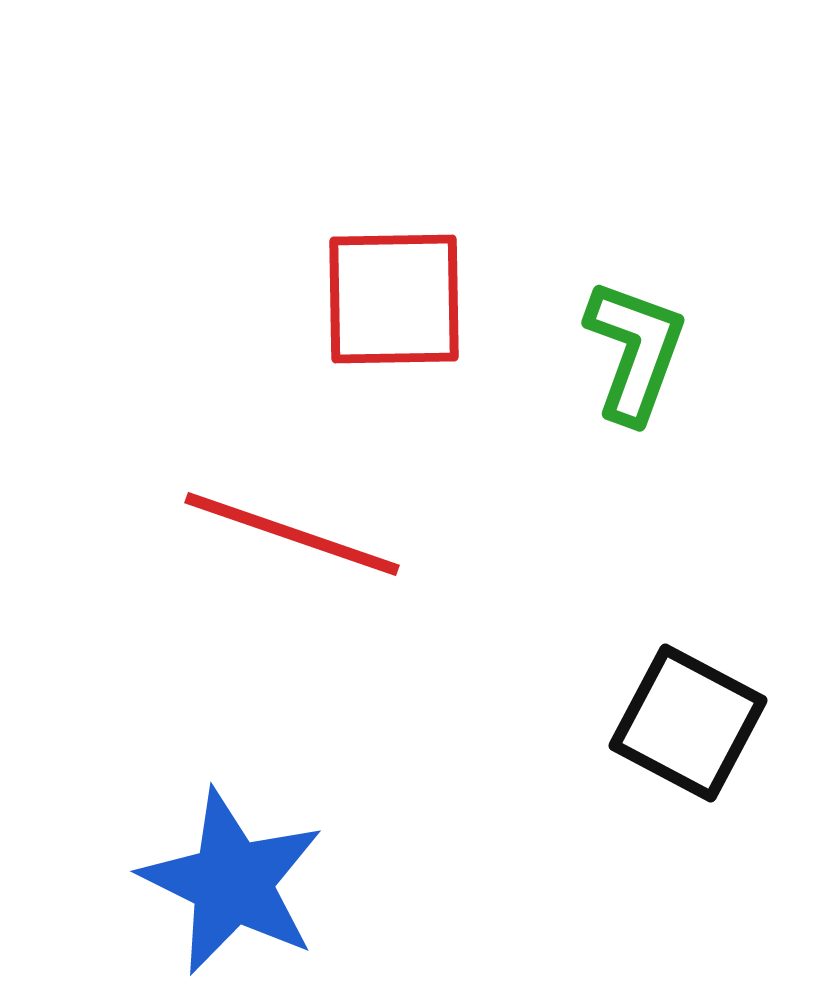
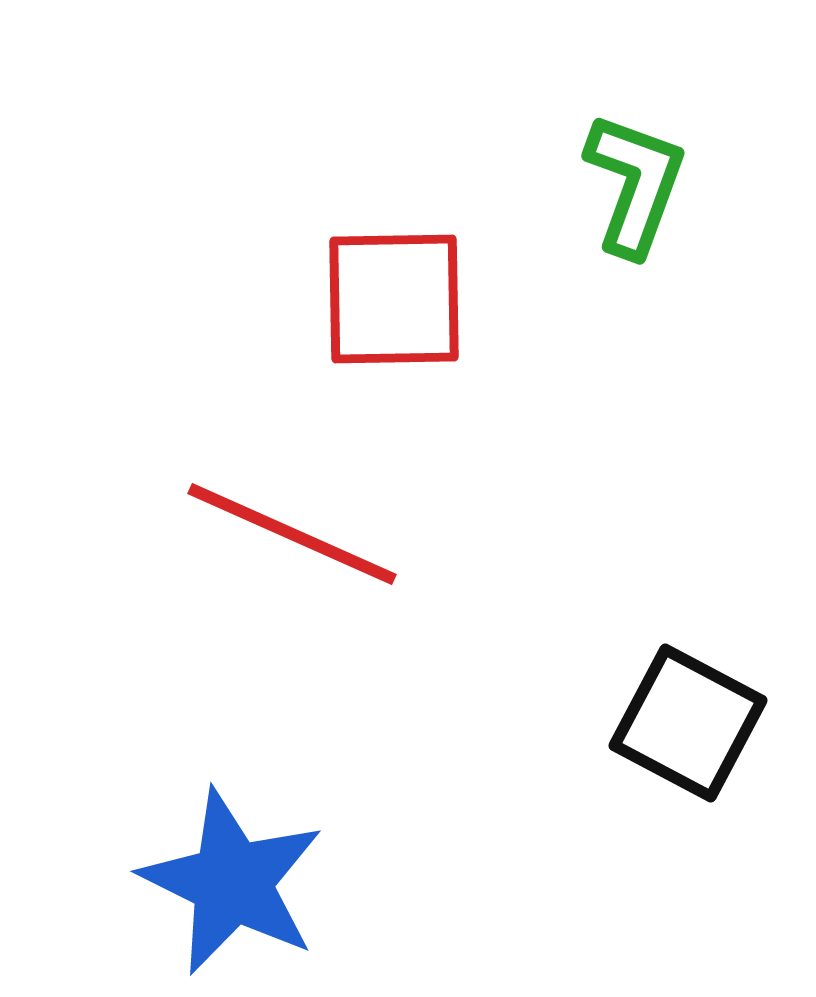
green L-shape: moved 167 px up
red line: rotated 5 degrees clockwise
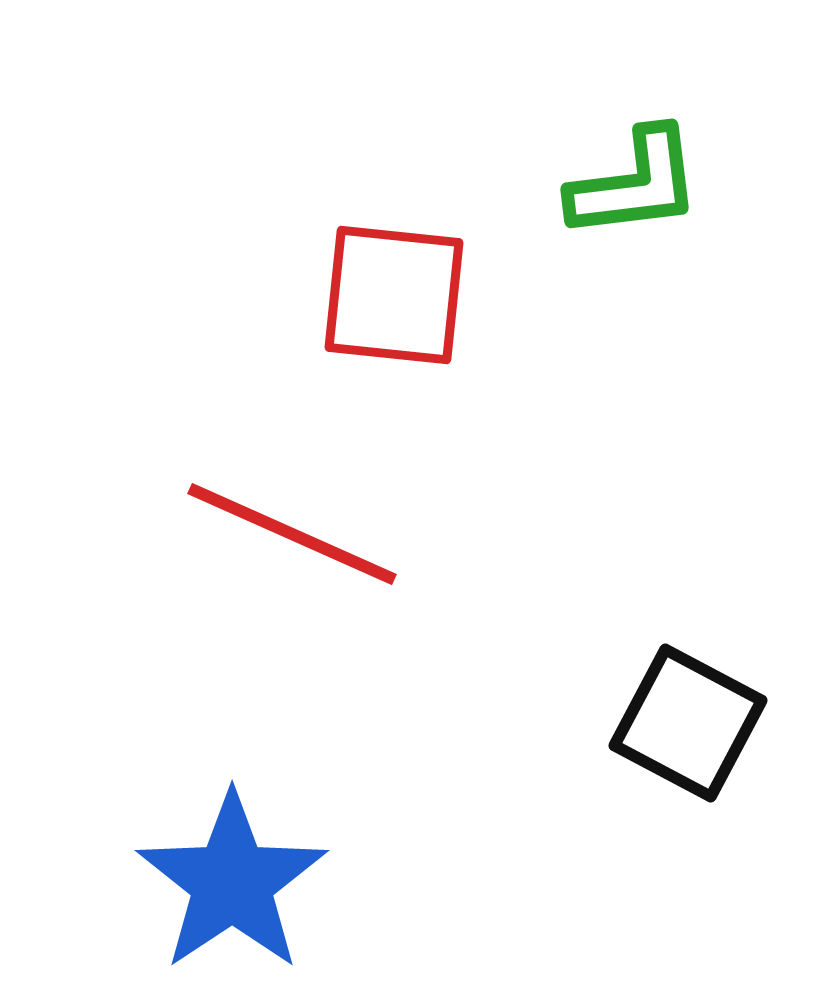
green L-shape: rotated 63 degrees clockwise
red square: moved 4 px up; rotated 7 degrees clockwise
blue star: rotated 12 degrees clockwise
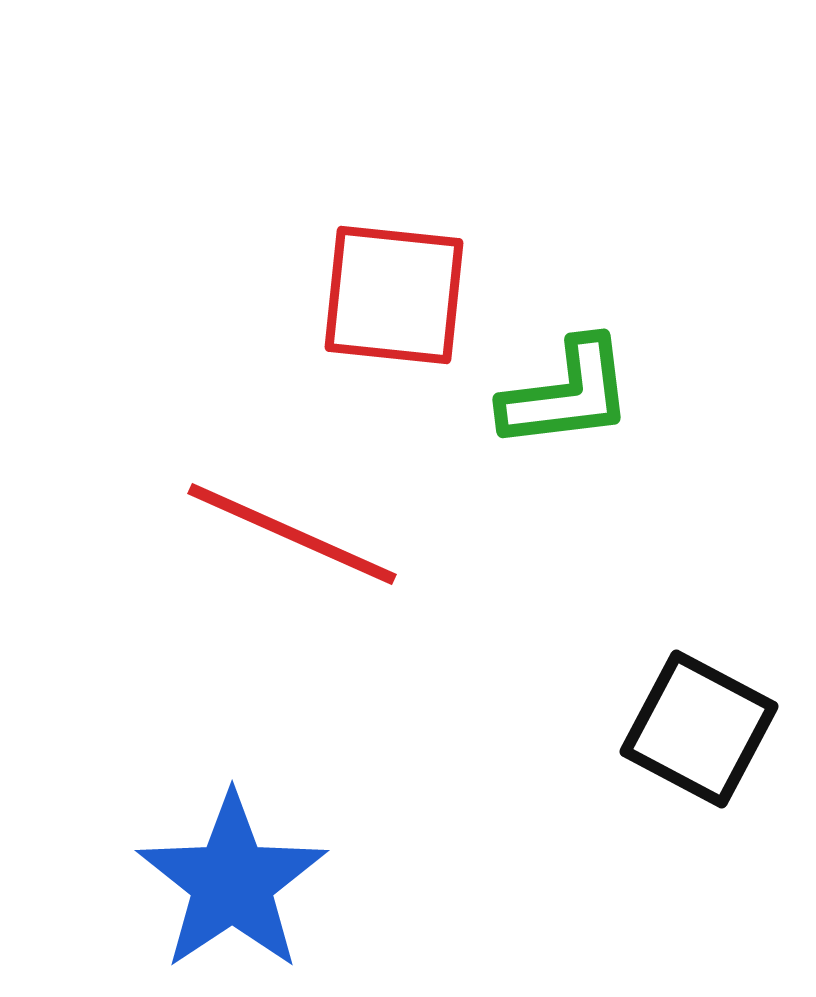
green L-shape: moved 68 px left, 210 px down
black square: moved 11 px right, 6 px down
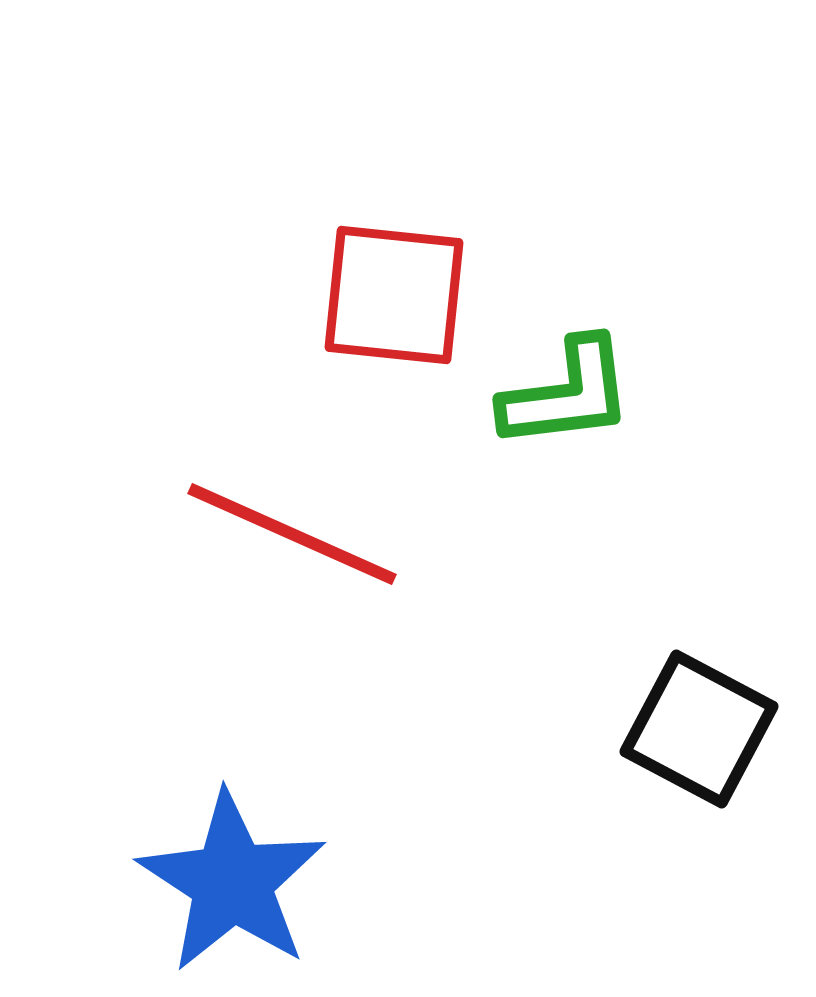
blue star: rotated 5 degrees counterclockwise
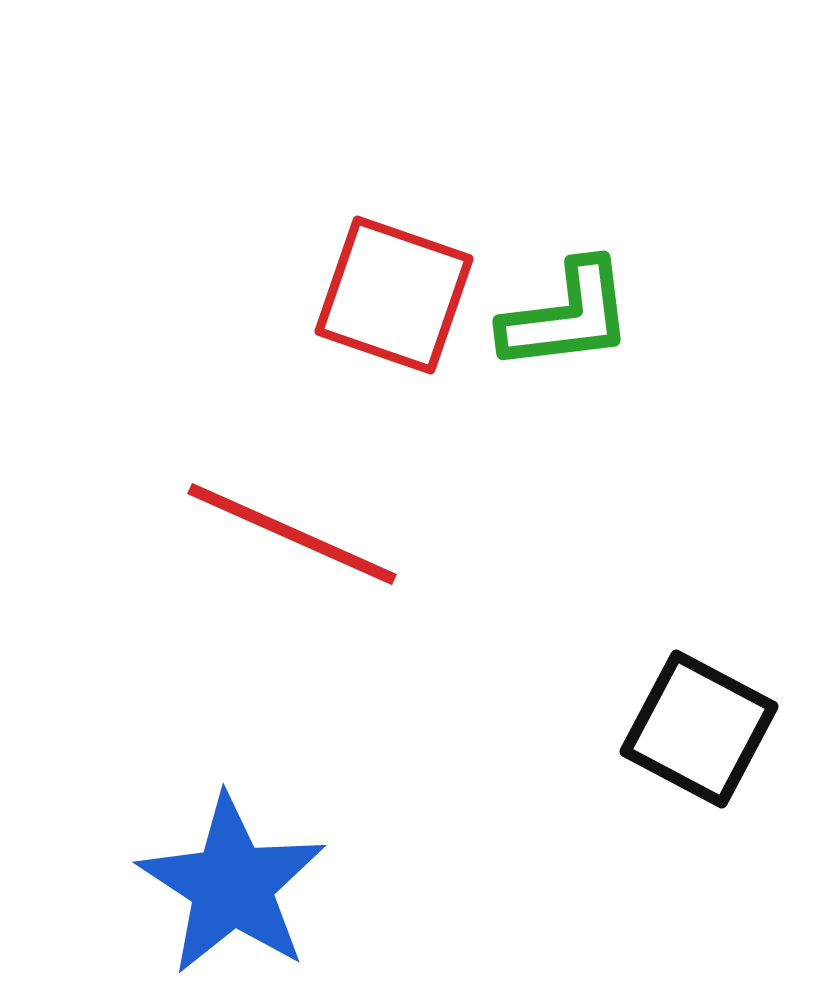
red square: rotated 13 degrees clockwise
green L-shape: moved 78 px up
blue star: moved 3 px down
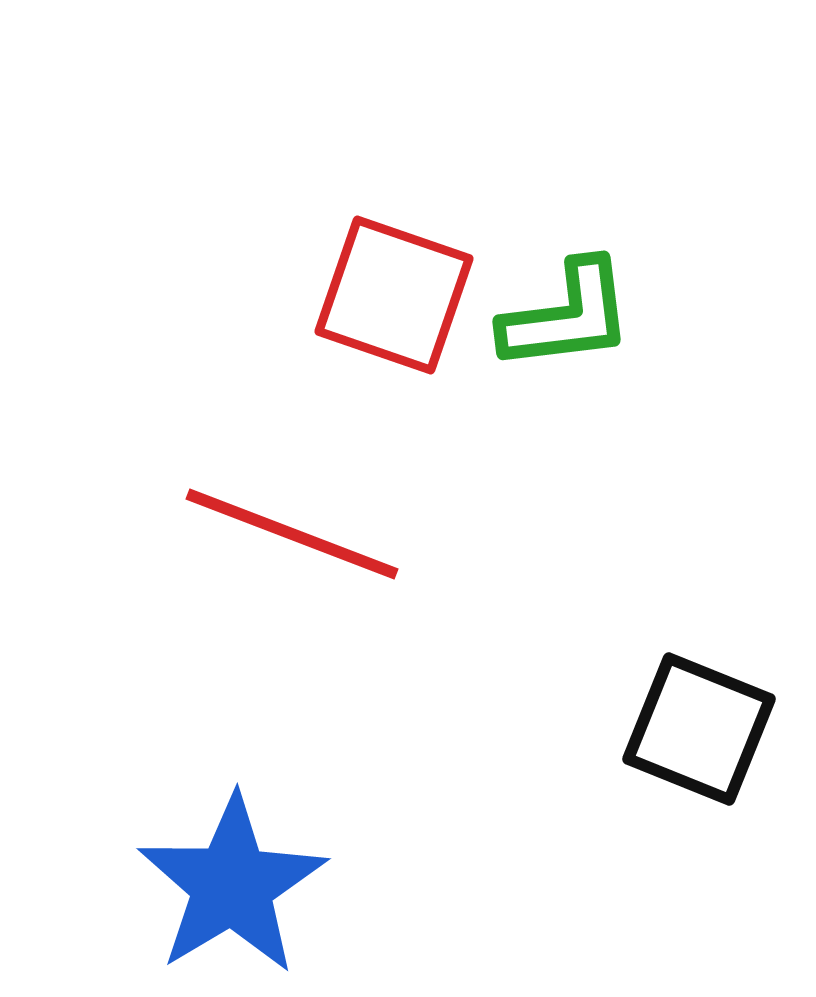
red line: rotated 3 degrees counterclockwise
black square: rotated 6 degrees counterclockwise
blue star: rotated 8 degrees clockwise
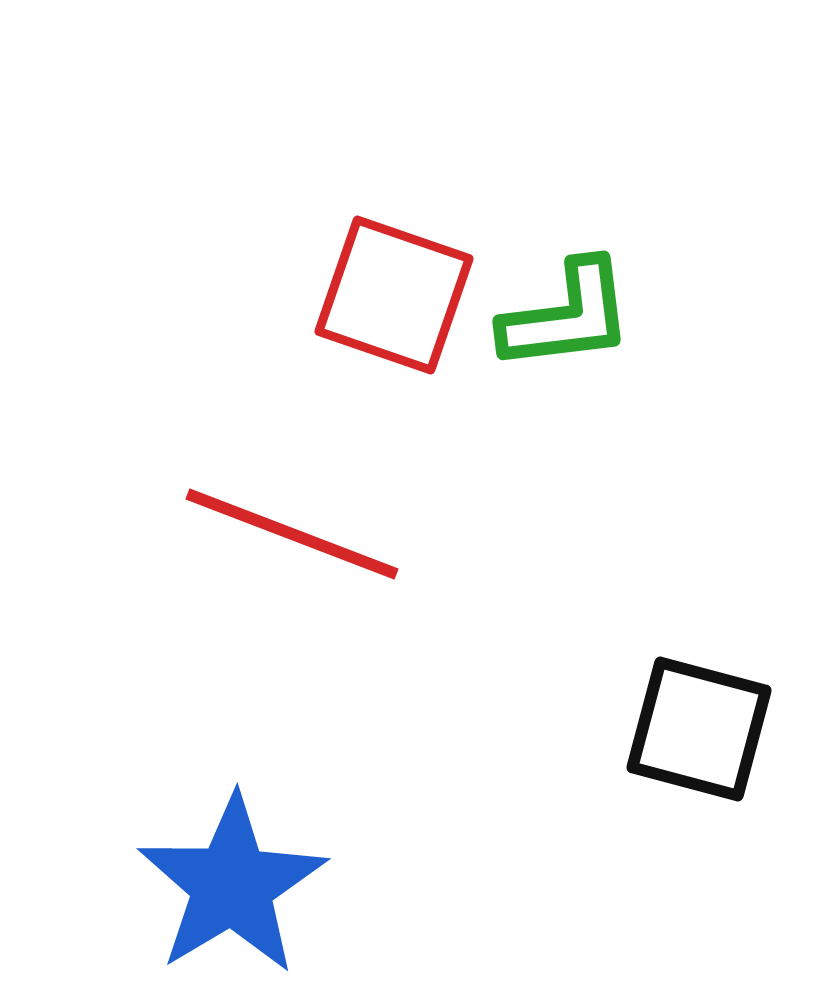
black square: rotated 7 degrees counterclockwise
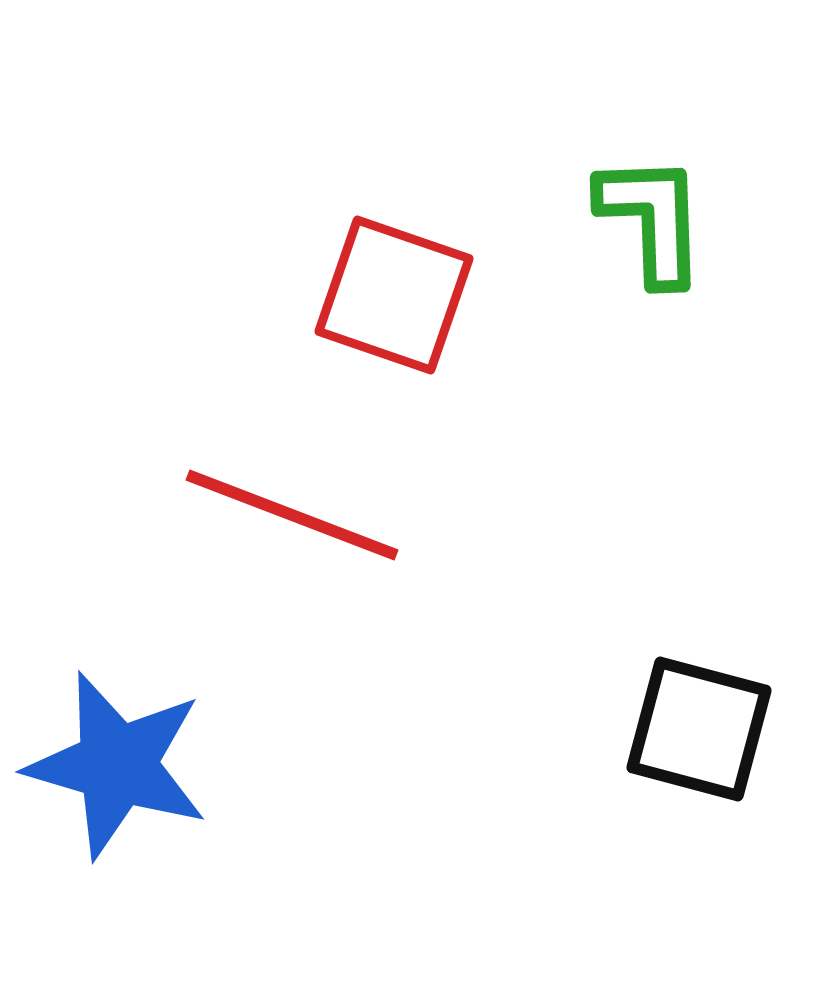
green L-shape: moved 85 px right, 97 px up; rotated 85 degrees counterclockwise
red line: moved 19 px up
blue star: moved 115 px left, 120 px up; rotated 25 degrees counterclockwise
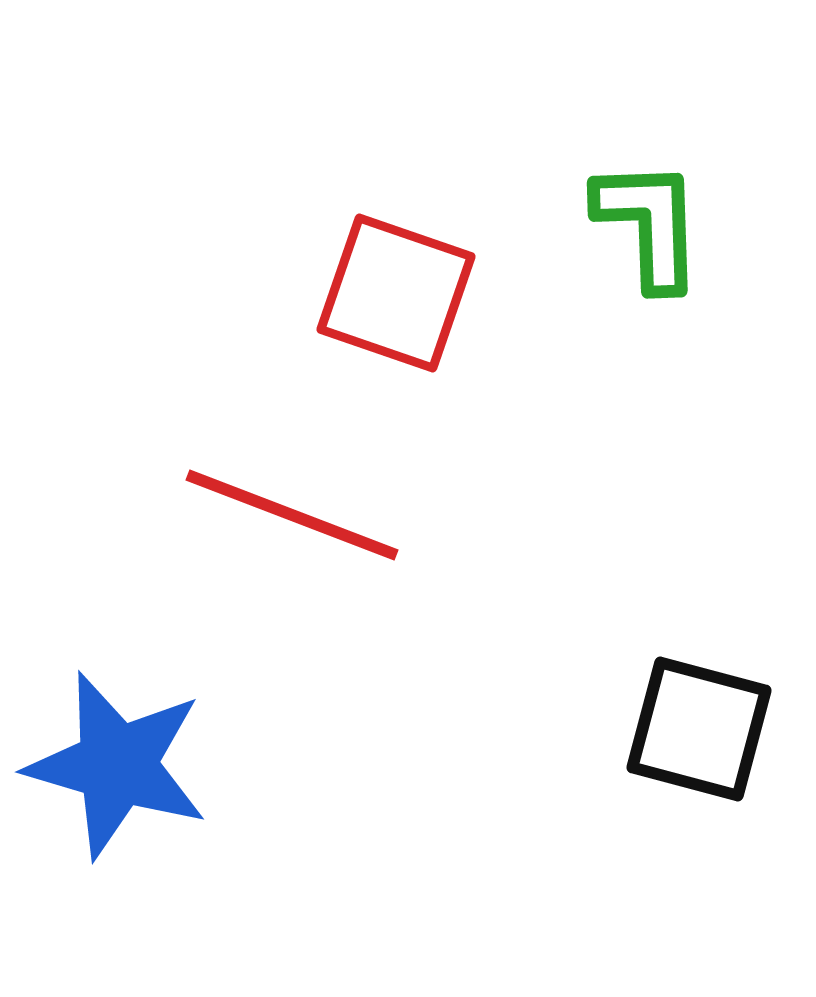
green L-shape: moved 3 px left, 5 px down
red square: moved 2 px right, 2 px up
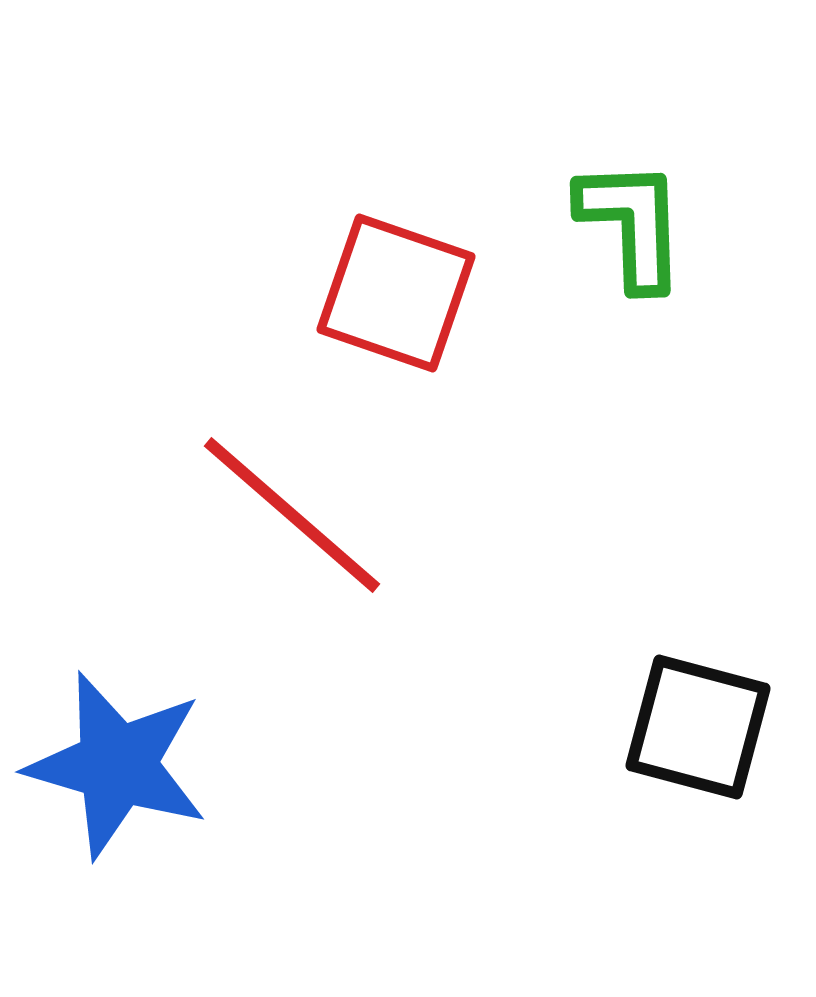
green L-shape: moved 17 px left
red line: rotated 20 degrees clockwise
black square: moved 1 px left, 2 px up
